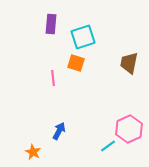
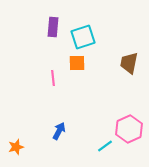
purple rectangle: moved 2 px right, 3 px down
orange square: moved 1 px right; rotated 18 degrees counterclockwise
cyan line: moved 3 px left
orange star: moved 17 px left, 5 px up; rotated 28 degrees clockwise
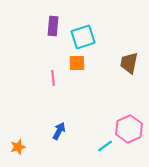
purple rectangle: moved 1 px up
orange star: moved 2 px right
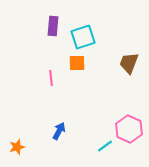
brown trapezoid: rotated 10 degrees clockwise
pink line: moved 2 px left
pink hexagon: rotated 12 degrees counterclockwise
orange star: moved 1 px left
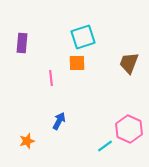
purple rectangle: moved 31 px left, 17 px down
blue arrow: moved 10 px up
orange star: moved 10 px right, 6 px up
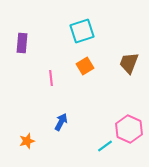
cyan square: moved 1 px left, 6 px up
orange square: moved 8 px right, 3 px down; rotated 30 degrees counterclockwise
blue arrow: moved 2 px right, 1 px down
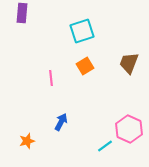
purple rectangle: moved 30 px up
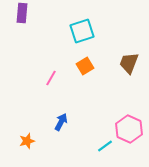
pink line: rotated 35 degrees clockwise
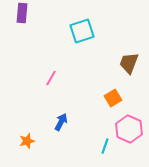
orange square: moved 28 px right, 32 px down
cyan line: rotated 35 degrees counterclockwise
